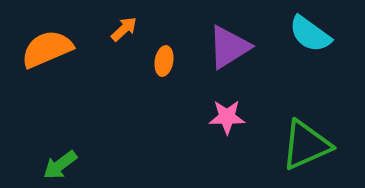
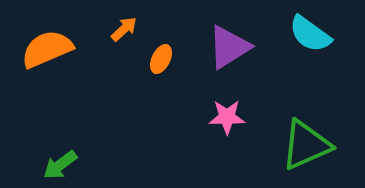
orange ellipse: moved 3 px left, 2 px up; rotated 16 degrees clockwise
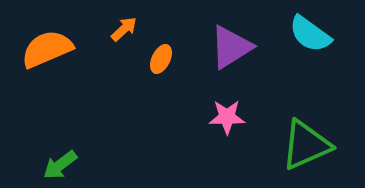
purple triangle: moved 2 px right
